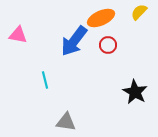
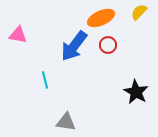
blue arrow: moved 5 px down
black star: moved 1 px right
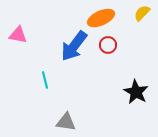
yellow semicircle: moved 3 px right, 1 px down
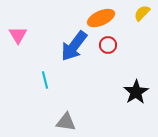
pink triangle: rotated 48 degrees clockwise
black star: rotated 10 degrees clockwise
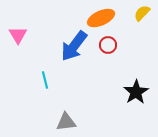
gray triangle: rotated 15 degrees counterclockwise
